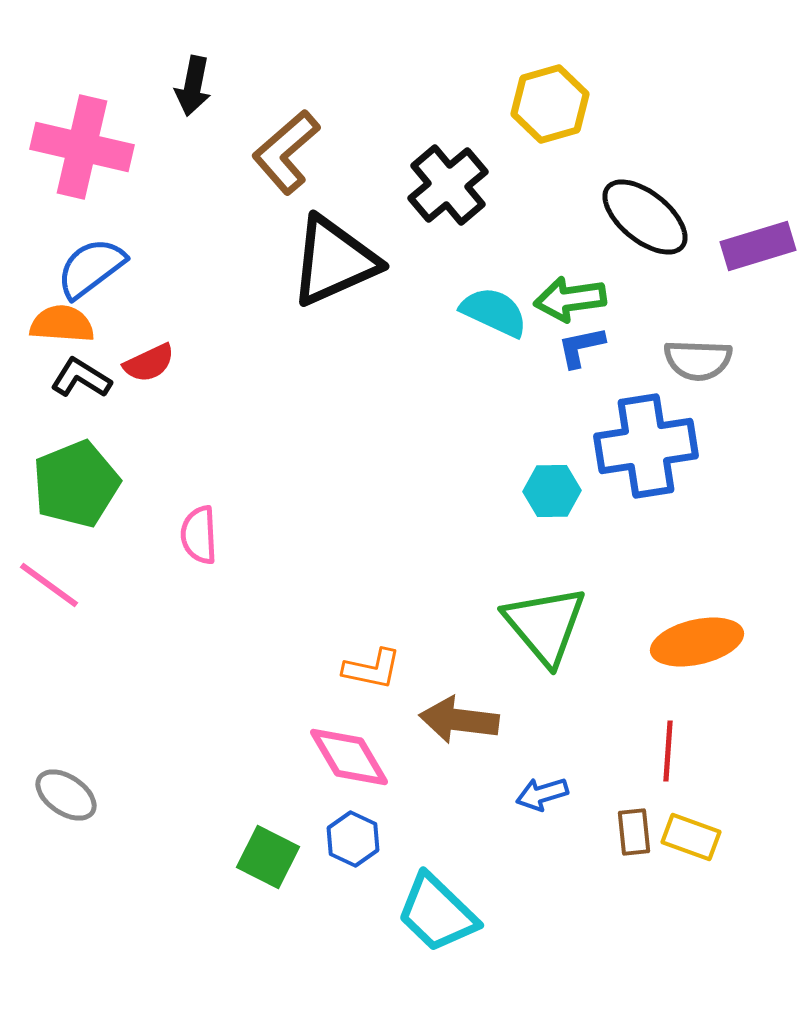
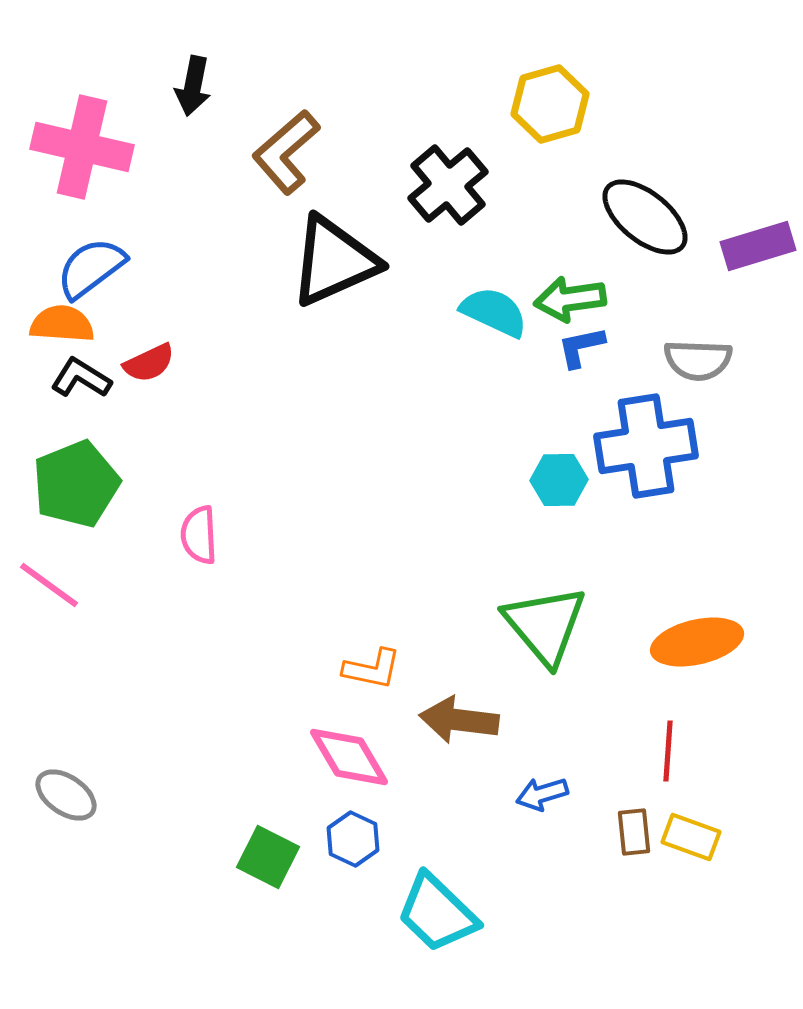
cyan hexagon: moved 7 px right, 11 px up
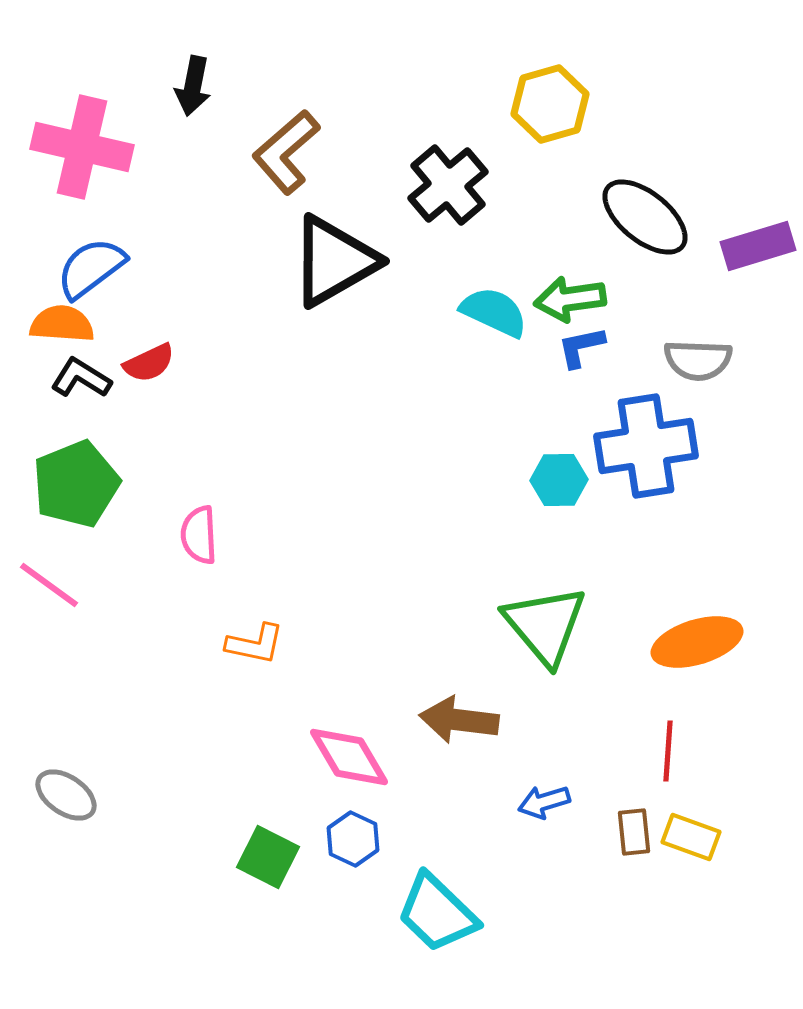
black triangle: rotated 6 degrees counterclockwise
orange ellipse: rotated 4 degrees counterclockwise
orange L-shape: moved 117 px left, 25 px up
blue arrow: moved 2 px right, 8 px down
